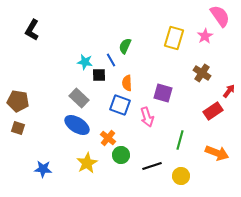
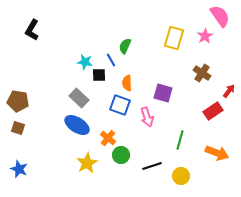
blue star: moved 24 px left; rotated 18 degrees clockwise
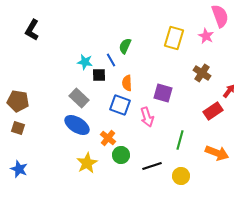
pink semicircle: rotated 15 degrees clockwise
pink star: moved 1 px right; rotated 14 degrees counterclockwise
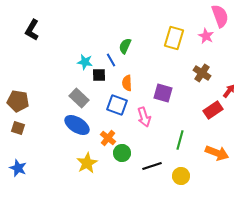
blue square: moved 3 px left
red rectangle: moved 1 px up
pink arrow: moved 3 px left
green circle: moved 1 px right, 2 px up
blue star: moved 1 px left, 1 px up
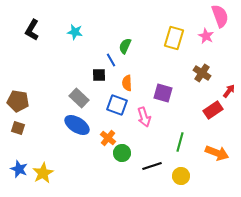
cyan star: moved 10 px left, 30 px up
green line: moved 2 px down
yellow star: moved 44 px left, 10 px down
blue star: moved 1 px right, 1 px down
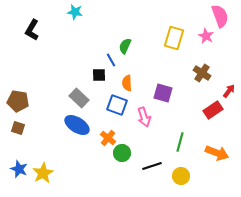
cyan star: moved 20 px up
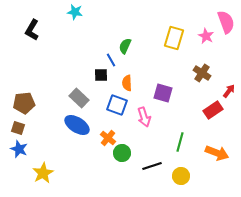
pink semicircle: moved 6 px right, 6 px down
black square: moved 2 px right
brown pentagon: moved 6 px right, 2 px down; rotated 15 degrees counterclockwise
blue star: moved 20 px up
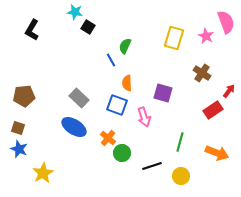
black square: moved 13 px left, 48 px up; rotated 32 degrees clockwise
brown pentagon: moved 7 px up
blue ellipse: moved 3 px left, 2 px down
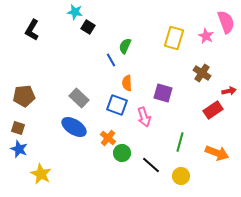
red arrow: rotated 40 degrees clockwise
black line: moved 1 px left, 1 px up; rotated 60 degrees clockwise
yellow star: moved 2 px left, 1 px down; rotated 15 degrees counterclockwise
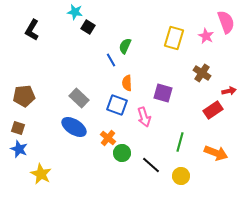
orange arrow: moved 1 px left
